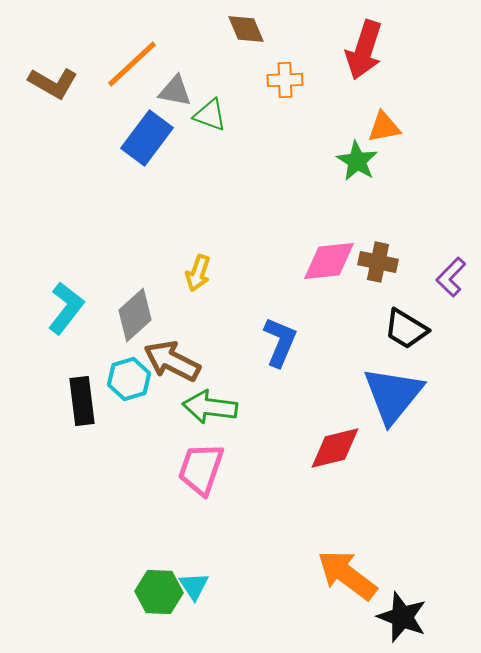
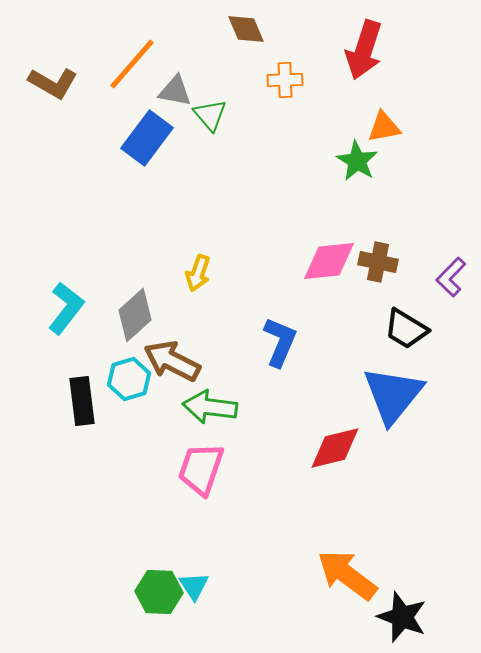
orange line: rotated 6 degrees counterclockwise
green triangle: rotated 30 degrees clockwise
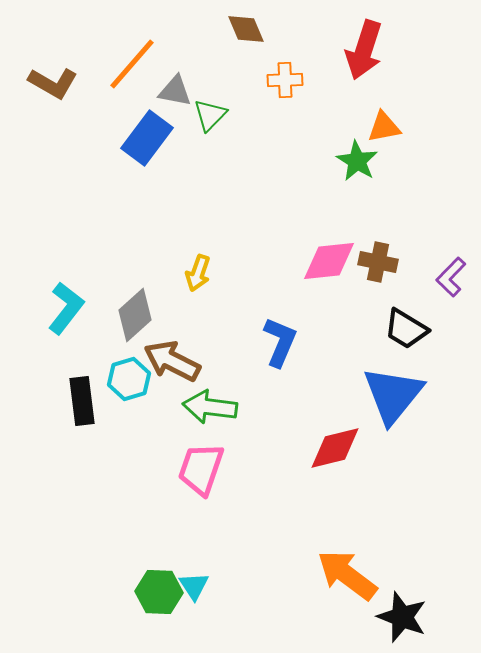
green triangle: rotated 24 degrees clockwise
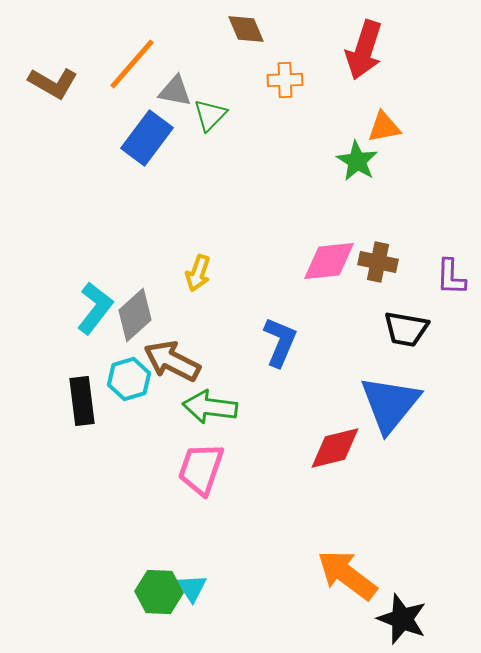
purple L-shape: rotated 42 degrees counterclockwise
cyan L-shape: moved 29 px right
black trapezoid: rotated 21 degrees counterclockwise
blue triangle: moved 3 px left, 9 px down
cyan triangle: moved 2 px left, 2 px down
black star: moved 2 px down
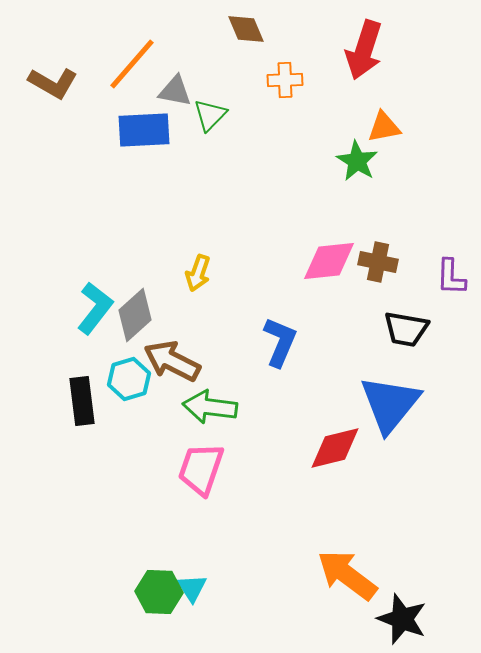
blue rectangle: moved 3 px left, 8 px up; rotated 50 degrees clockwise
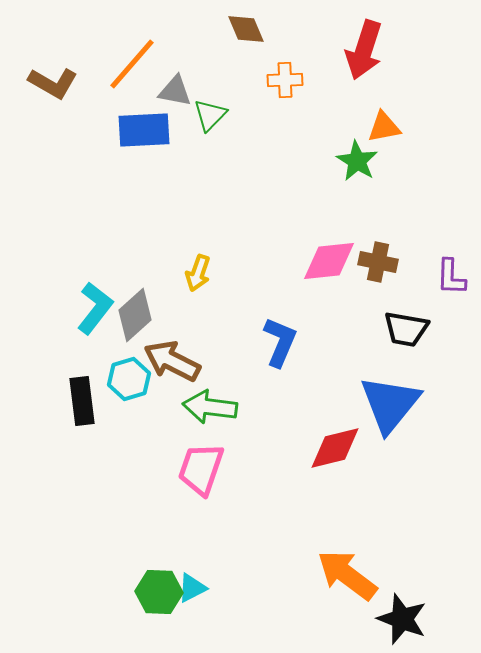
cyan triangle: rotated 36 degrees clockwise
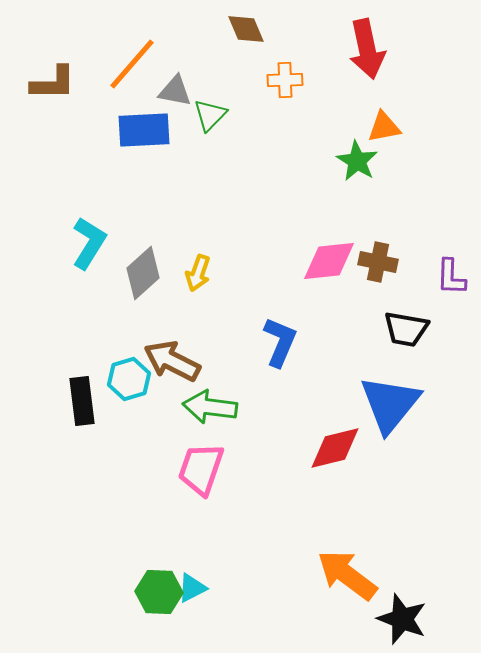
red arrow: moved 3 px right, 1 px up; rotated 30 degrees counterclockwise
brown L-shape: rotated 30 degrees counterclockwise
cyan L-shape: moved 6 px left, 65 px up; rotated 6 degrees counterclockwise
gray diamond: moved 8 px right, 42 px up
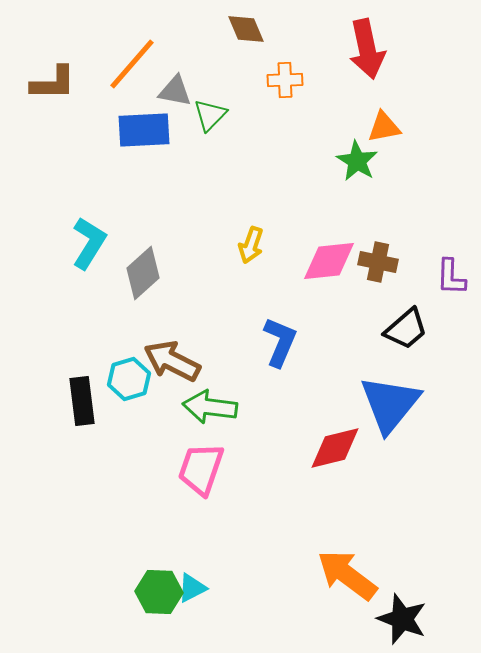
yellow arrow: moved 53 px right, 28 px up
black trapezoid: rotated 51 degrees counterclockwise
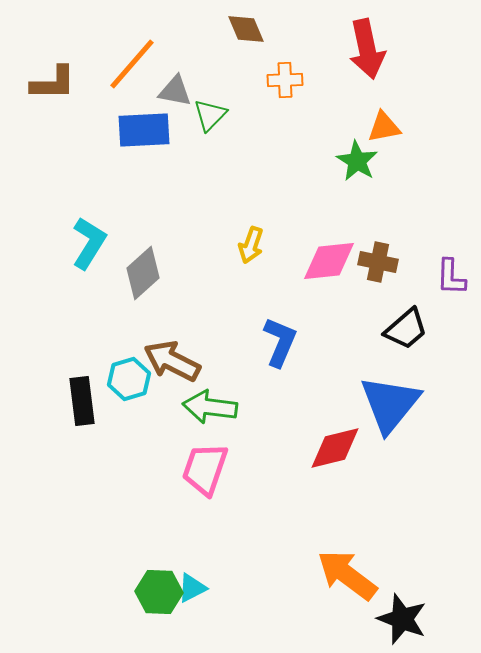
pink trapezoid: moved 4 px right
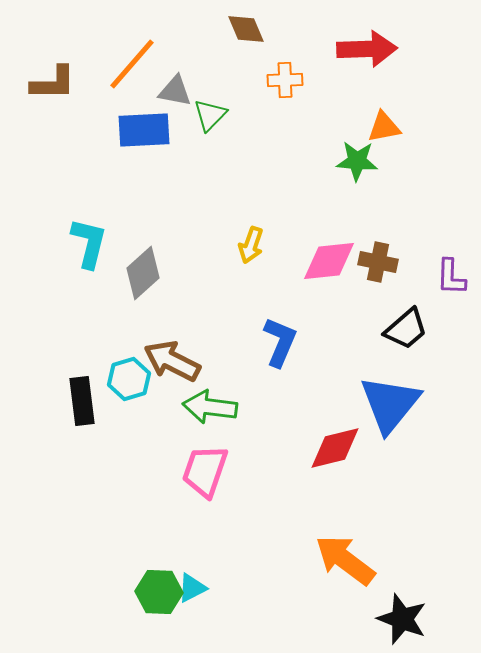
red arrow: rotated 80 degrees counterclockwise
green star: rotated 27 degrees counterclockwise
cyan L-shape: rotated 18 degrees counterclockwise
pink trapezoid: moved 2 px down
orange arrow: moved 2 px left, 15 px up
